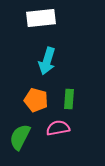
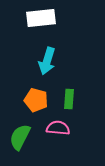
pink semicircle: rotated 15 degrees clockwise
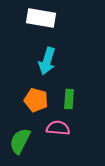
white rectangle: rotated 16 degrees clockwise
green semicircle: moved 4 px down
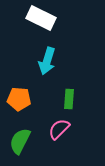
white rectangle: rotated 16 degrees clockwise
orange pentagon: moved 17 px left, 1 px up; rotated 10 degrees counterclockwise
pink semicircle: moved 1 px right, 1 px down; rotated 50 degrees counterclockwise
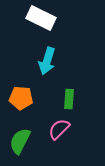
orange pentagon: moved 2 px right, 1 px up
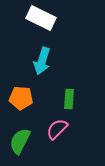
cyan arrow: moved 5 px left
pink semicircle: moved 2 px left
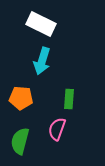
white rectangle: moved 6 px down
pink semicircle: rotated 25 degrees counterclockwise
green semicircle: rotated 12 degrees counterclockwise
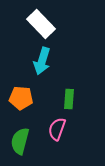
white rectangle: rotated 20 degrees clockwise
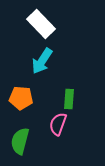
cyan arrow: rotated 16 degrees clockwise
pink semicircle: moved 1 px right, 5 px up
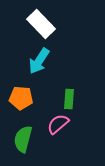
cyan arrow: moved 3 px left
pink semicircle: rotated 30 degrees clockwise
green semicircle: moved 3 px right, 2 px up
